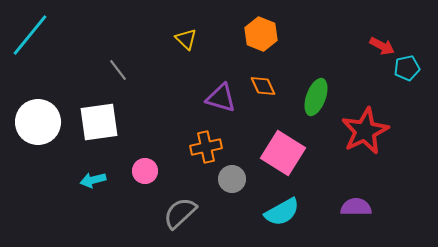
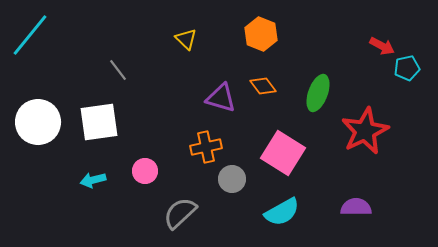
orange diamond: rotated 12 degrees counterclockwise
green ellipse: moved 2 px right, 4 px up
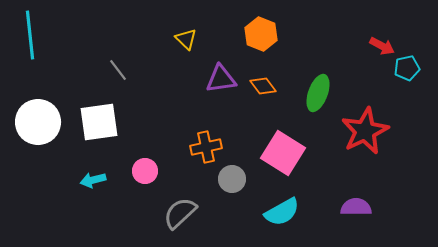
cyan line: rotated 45 degrees counterclockwise
purple triangle: moved 19 px up; rotated 24 degrees counterclockwise
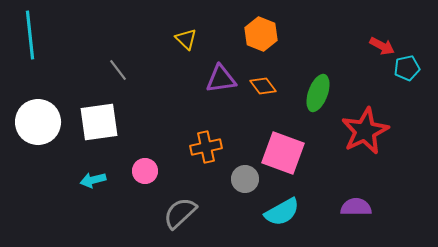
pink square: rotated 12 degrees counterclockwise
gray circle: moved 13 px right
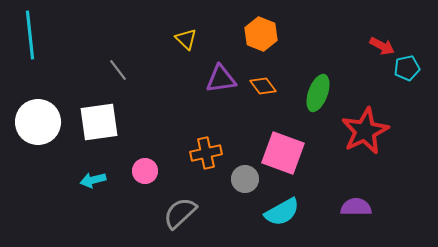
orange cross: moved 6 px down
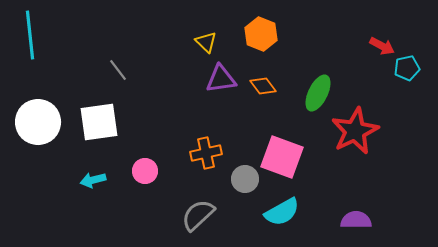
yellow triangle: moved 20 px right, 3 px down
green ellipse: rotated 6 degrees clockwise
red star: moved 10 px left
pink square: moved 1 px left, 4 px down
purple semicircle: moved 13 px down
gray semicircle: moved 18 px right, 2 px down
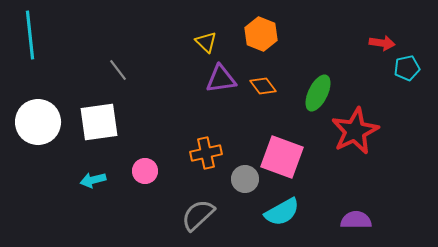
red arrow: moved 3 px up; rotated 20 degrees counterclockwise
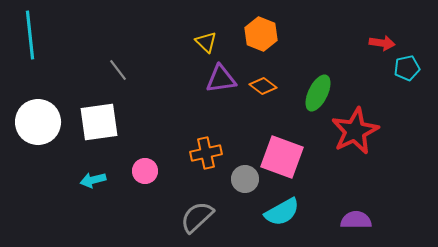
orange diamond: rotated 16 degrees counterclockwise
gray semicircle: moved 1 px left, 2 px down
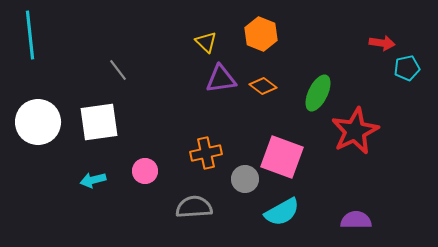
gray semicircle: moved 3 px left, 10 px up; rotated 39 degrees clockwise
